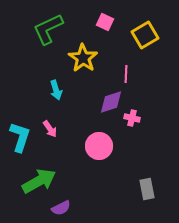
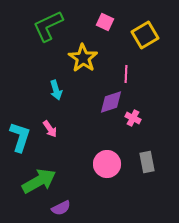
green L-shape: moved 3 px up
pink cross: moved 1 px right; rotated 14 degrees clockwise
pink circle: moved 8 px right, 18 px down
gray rectangle: moved 27 px up
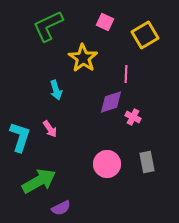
pink cross: moved 1 px up
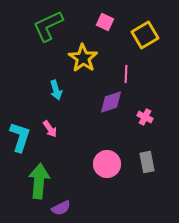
pink cross: moved 12 px right
green arrow: rotated 56 degrees counterclockwise
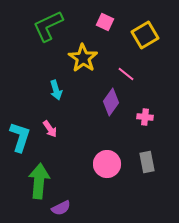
pink line: rotated 54 degrees counterclockwise
purple diamond: rotated 36 degrees counterclockwise
pink cross: rotated 21 degrees counterclockwise
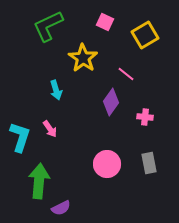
gray rectangle: moved 2 px right, 1 px down
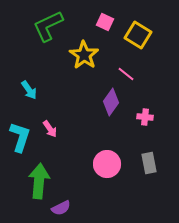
yellow square: moved 7 px left; rotated 28 degrees counterclockwise
yellow star: moved 1 px right, 3 px up
cyan arrow: moved 27 px left; rotated 18 degrees counterclockwise
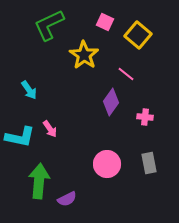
green L-shape: moved 1 px right, 1 px up
yellow square: rotated 8 degrees clockwise
cyan L-shape: rotated 84 degrees clockwise
purple semicircle: moved 6 px right, 9 px up
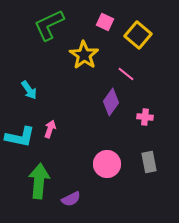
pink arrow: rotated 126 degrees counterclockwise
gray rectangle: moved 1 px up
purple semicircle: moved 4 px right
